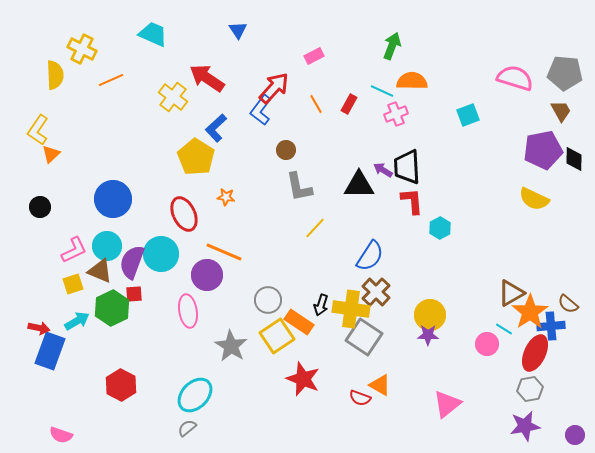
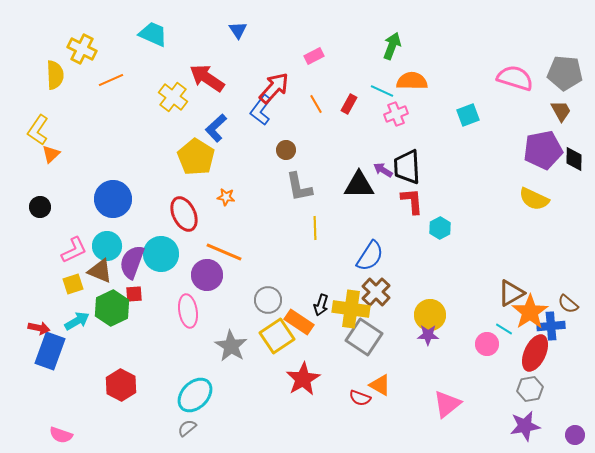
yellow line at (315, 228): rotated 45 degrees counterclockwise
red star at (303, 379): rotated 20 degrees clockwise
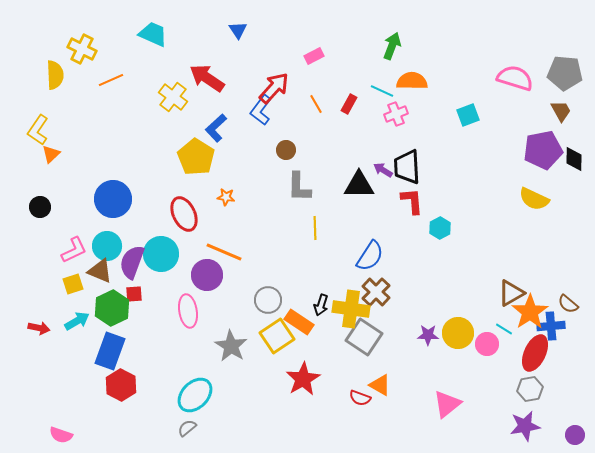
gray L-shape at (299, 187): rotated 12 degrees clockwise
yellow circle at (430, 315): moved 28 px right, 18 px down
blue rectangle at (50, 351): moved 60 px right
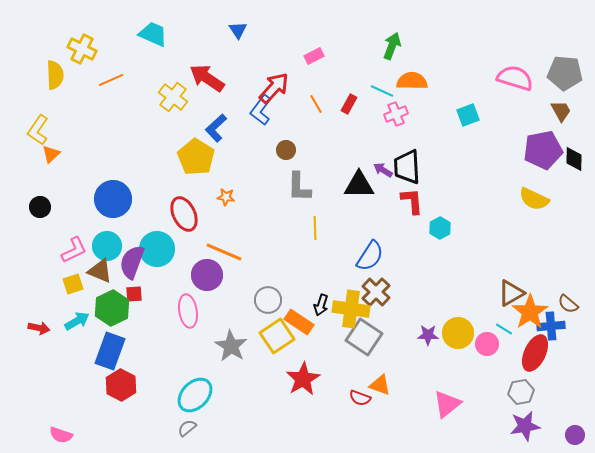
cyan circle at (161, 254): moved 4 px left, 5 px up
orange triangle at (380, 385): rotated 10 degrees counterclockwise
gray hexagon at (530, 389): moved 9 px left, 3 px down
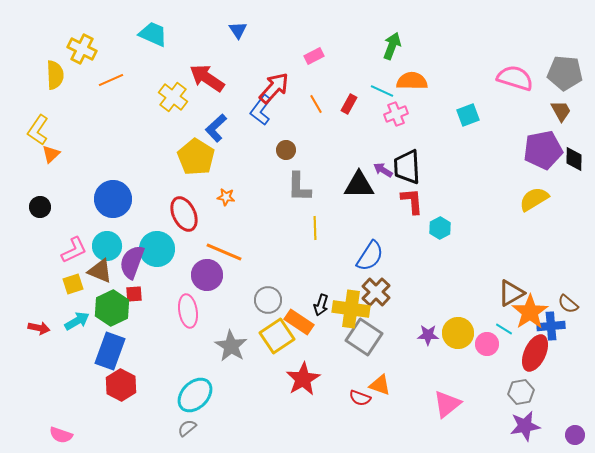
yellow semicircle at (534, 199): rotated 124 degrees clockwise
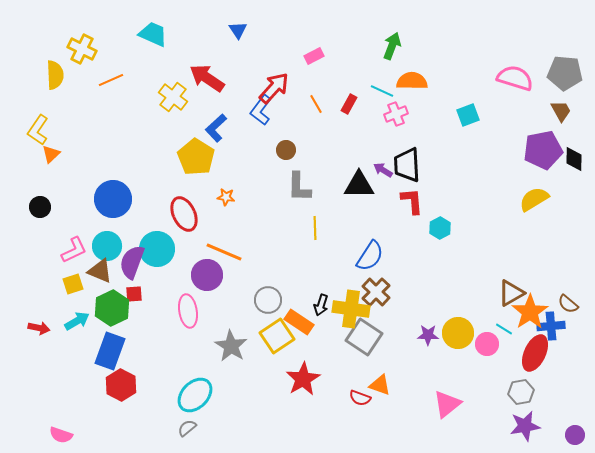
black trapezoid at (407, 167): moved 2 px up
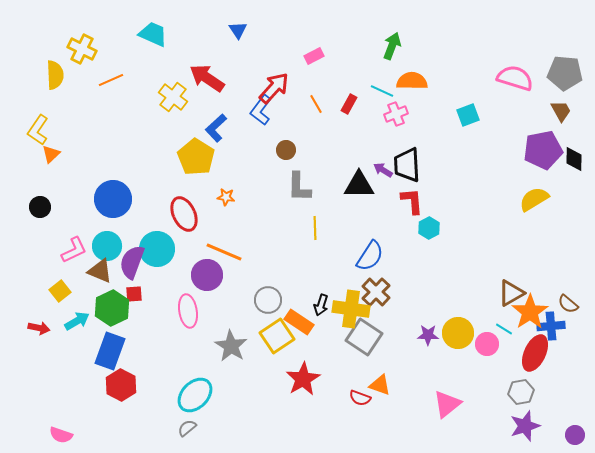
cyan hexagon at (440, 228): moved 11 px left
yellow square at (73, 284): moved 13 px left, 7 px down; rotated 20 degrees counterclockwise
purple star at (525, 426): rotated 8 degrees counterclockwise
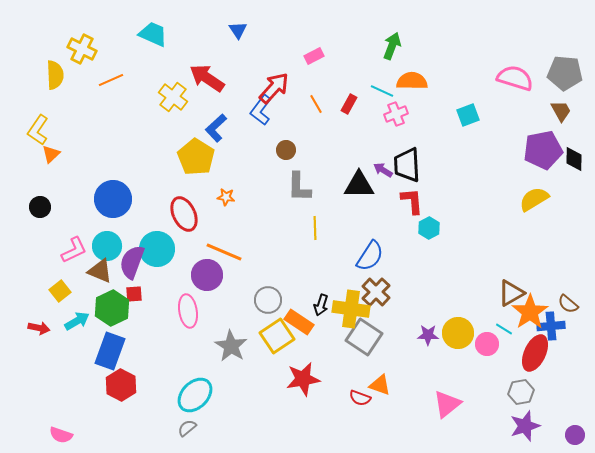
red star at (303, 379): rotated 20 degrees clockwise
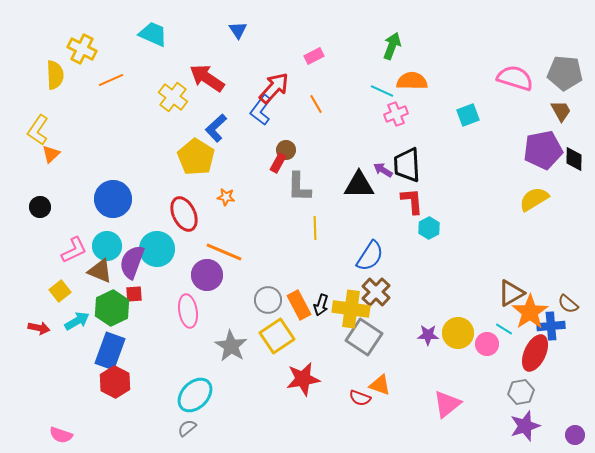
red rectangle at (349, 104): moved 71 px left, 59 px down
orange rectangle at (299, 322): moved 17 px up; rotated 28 degrees clockwise
red hexagon at (121, 385): moved 6 px left, 3 px up
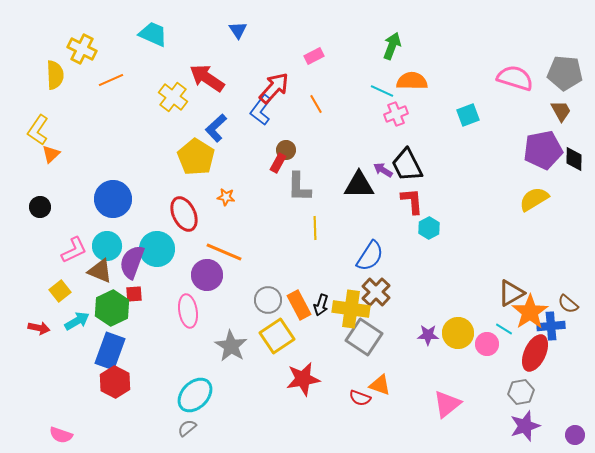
black trapezoid at (407, 165): rotated 24 degrees counterclockwise
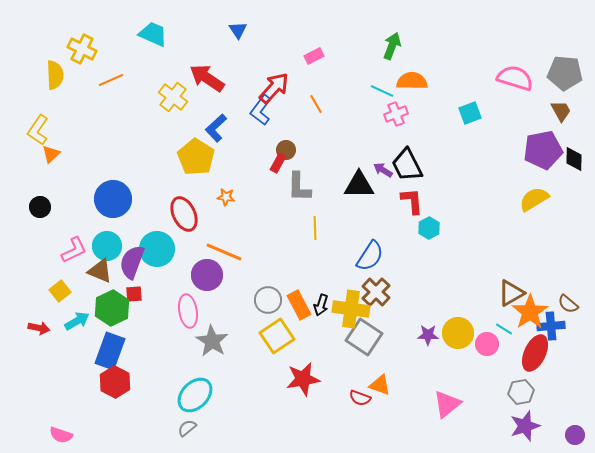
cyan square at (468, 115): moved 2 px right, 2 px up
gray star at (231, 346): moved 19 px left, 5 px up
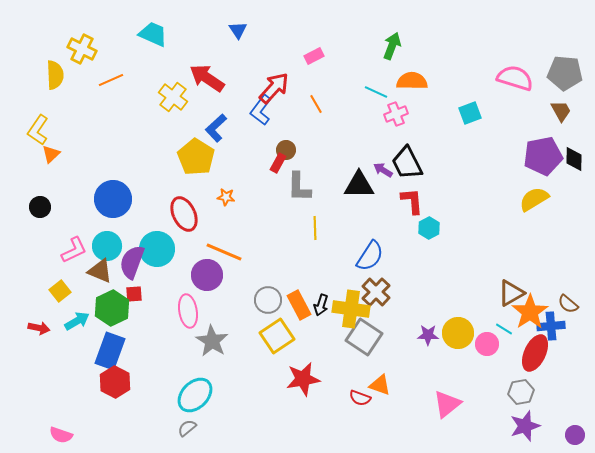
cyan line at (382, 91): moved 6 px left, 1 px down
purple pentagon at (543, 150): moved 6 px down
black trapezoid at (407, 165): moved 2 px up
